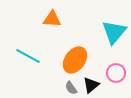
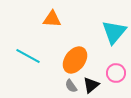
gray semicircle: moved 2 px up
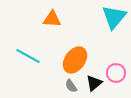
cyan triangle: moved 15 px up
black triangle: moved 3 px right, 2 px up
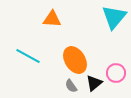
orange ellipse: rotated 68 degrees counterclockwise
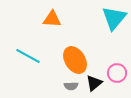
cyan triangle: moved 1 px down
pink circle: moved 1 px right
gray semicircle: rotated 56 degrees counterclockwise
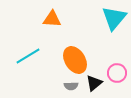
cyan line: rotated 60 degrees counterclockwise
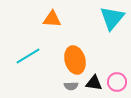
cyan triangle: moved 2 px left
orange ellipse: rotated 16 degrees clockwise
pink circle: moved 9 px down
black triangle: rotated 48 degrees clockwise
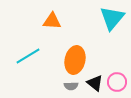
orange triangle: moved 2 px down
orange ellipse: rotated 28 degrees clockwise
black triangle: moved 1 px right; rotated 30 degrees clockwise
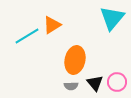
orange triangle: moved 4 px down; rotated 36 degrees counterclockwise
cyan line: moved 1 px left, 20 px up
black triangle: rotated 12 degrees clockwise
